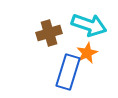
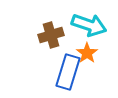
brown cross: moved 2 px right, 2 px down
orange star: rotated 10 degrees counterclockwise
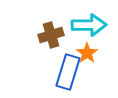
cyan arrow: rotated 20 degrees counterclockwise
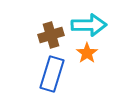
blue rectangle: moved 16 px left, 2 px down
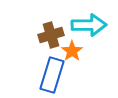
orange star: moved 15 px left, 2 px up
blue rectangle: moved 1 px down
